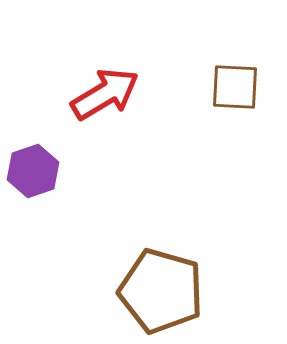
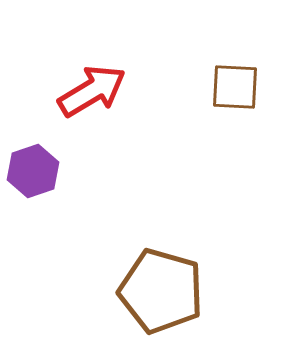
red arrow: moved 13 px left, 3 px up
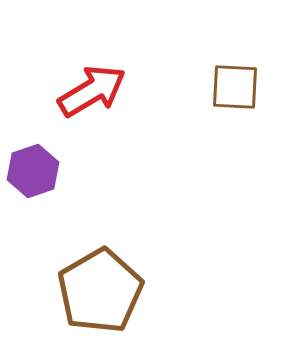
brown pentagon: moved 61 px left; rotated 26 degrees clockwise
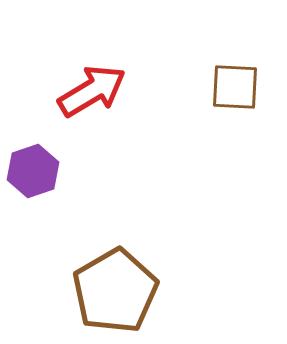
brown pentagon: moved 15 px right
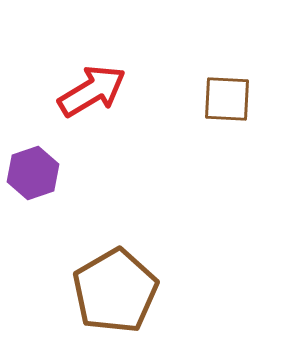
brown square: moved 8 px left, 12 px down
purple hexagon: moved 2 px down
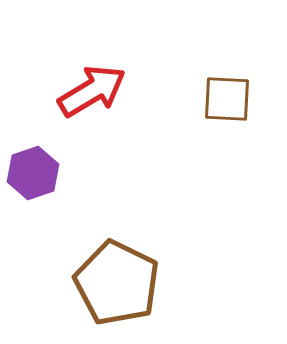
brown pentagon: moved 2 px right, 8 px up; rotated 16 degrees counterclockwise
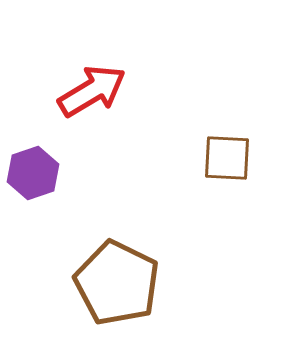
brown square: moved 59 px down
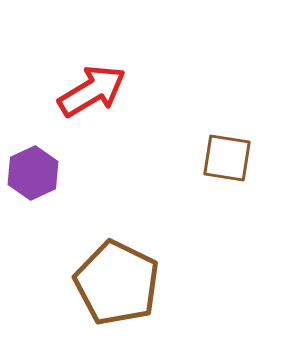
brown square: rotated 6 degrees clockwise
purple hexagon: rotated 6 degrees counterclockwise
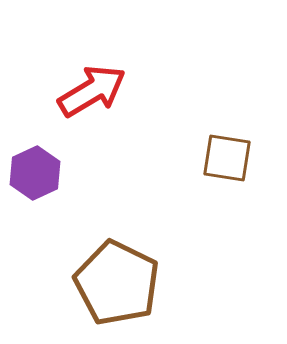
purple hexagon: moved 2 px right
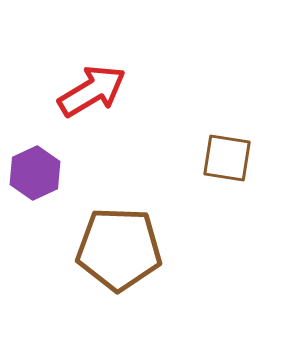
brown pentagon: moved 2 px right, 34 px up; rotated 24 degrees counterclockwise
